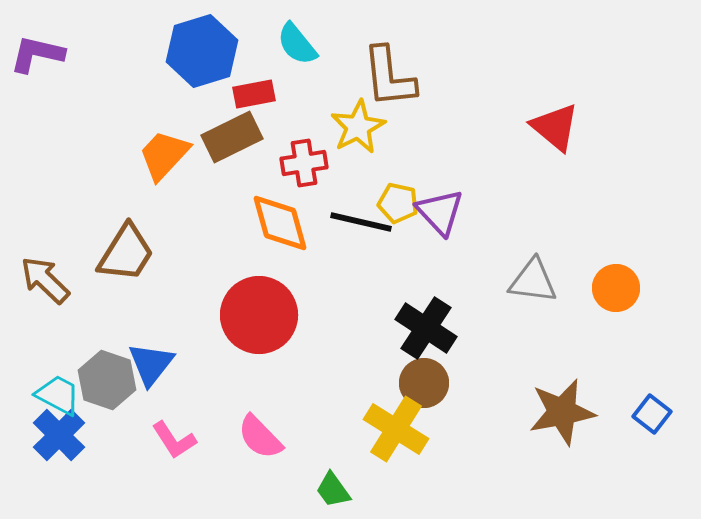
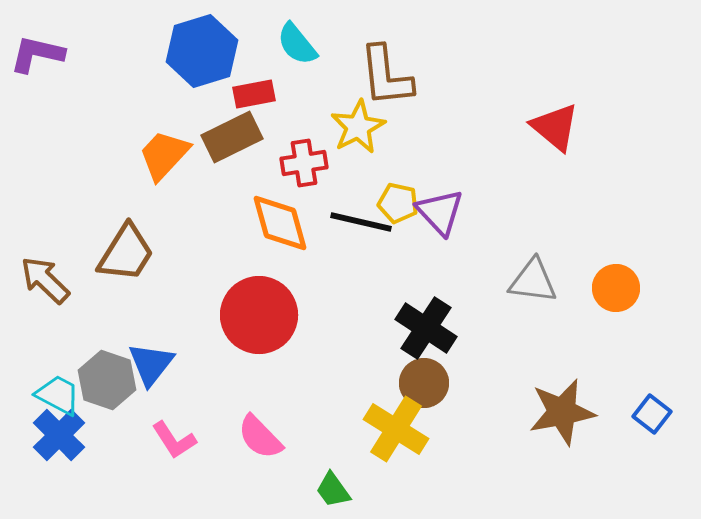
brown L-shape: moved 3 px left, 1 px up
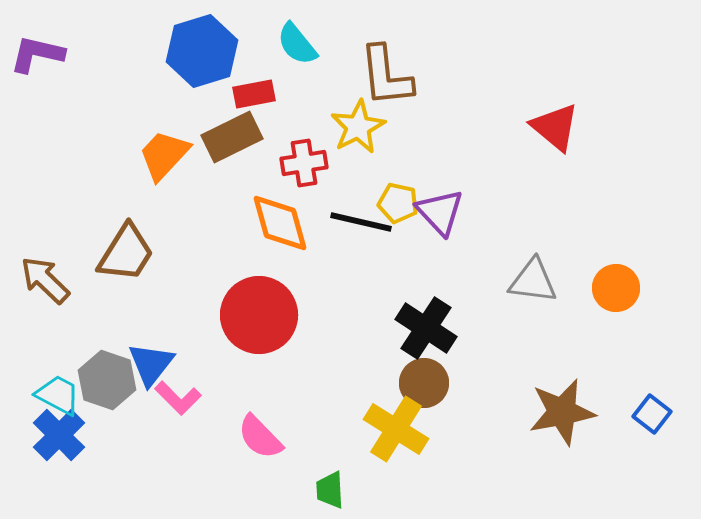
pink L-shape: moved 4 px right, 42 px up; rotated 12 degrees counterclockwise
green trapezoid: moved 3 px left; rotated 33 degrees clockwise
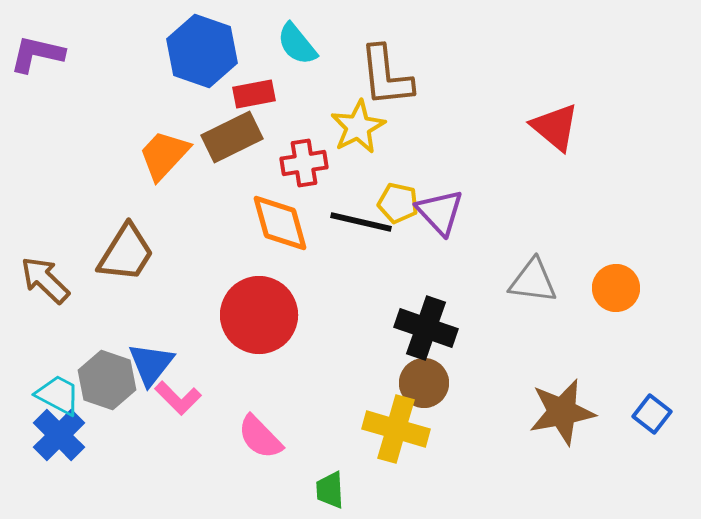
blue hexagon: rotated 24 degrees counterclockwise
black cross: rotated 14 degrees counterclockwise
yellow cross: rotated 16 degrees counterclockwise
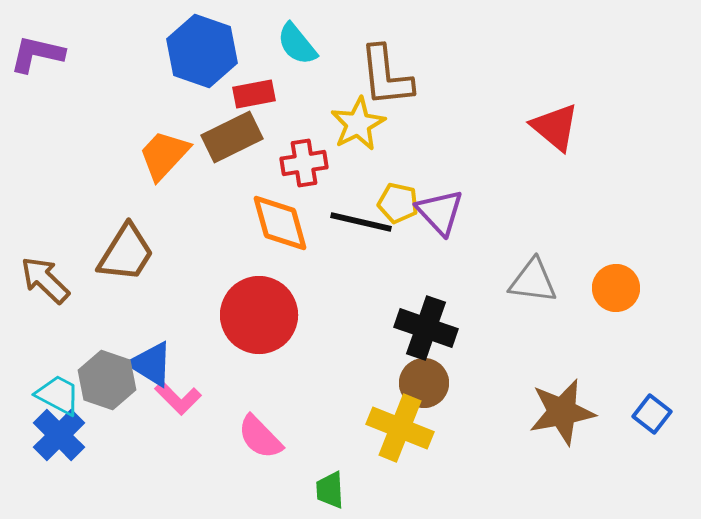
yellow star: moved 3 px up
blue triangle: rotated 36 degrees counterclockwise
yellow cross: moved 4 px right, 1 px up; rotated 6 degrees clockwise
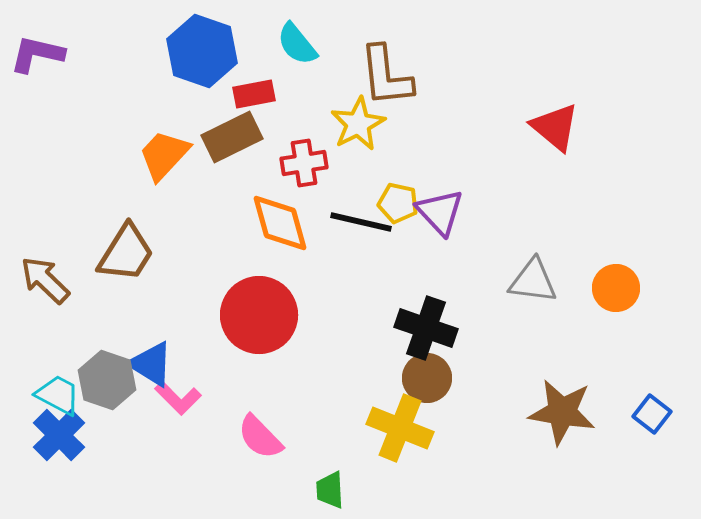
brown circle: moved 3 px right, 5 px up
brown star: rotated 20 degrees clockwise
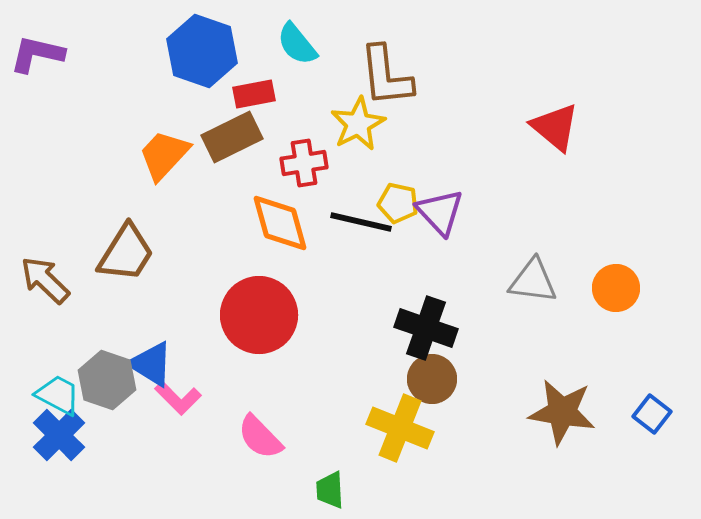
brown circle: moved 5 px right, 1 px down
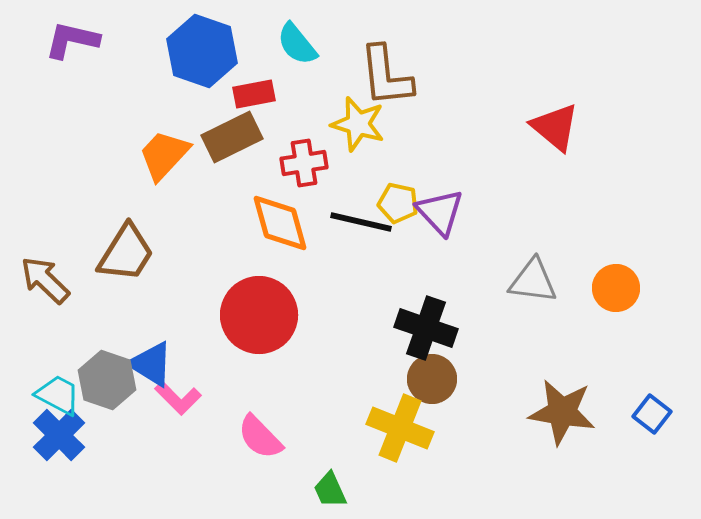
purple L-shape: moved 35 px right, 14 px up
yellow star: rotated 28 degrees counterclockwise
green trapezoid: rotated 21 degrees counterclockwise
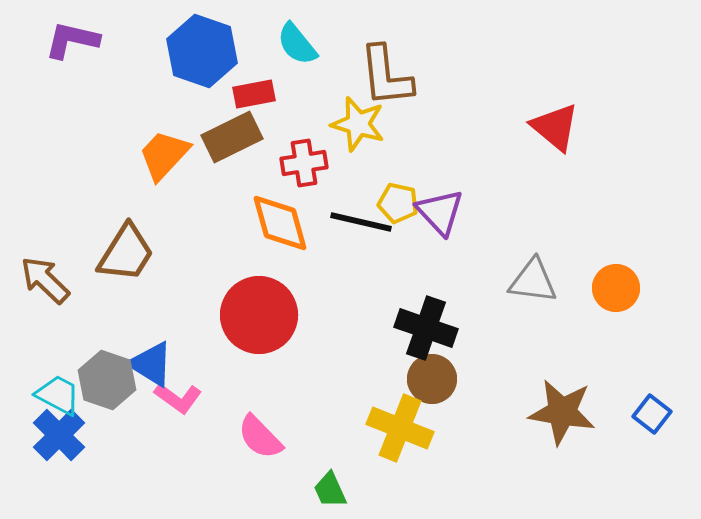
pink L-shape: rotated 9 degrees counterclockwise
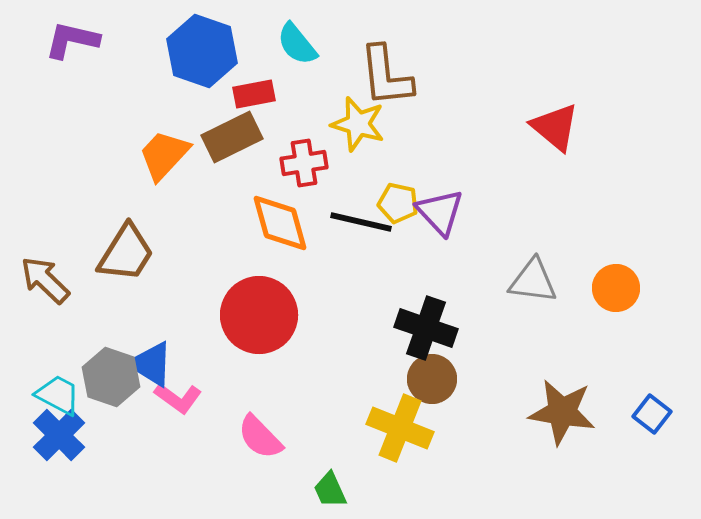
gray hexagon: moved 4 px right, 3 px up
